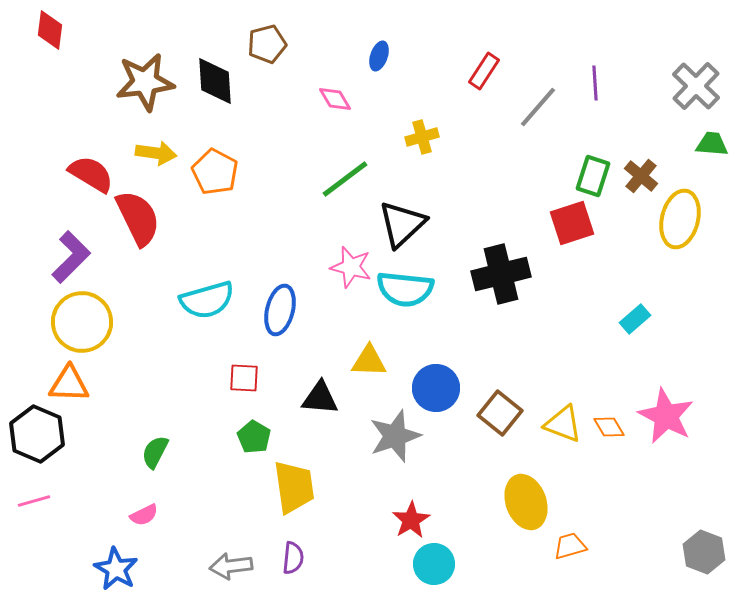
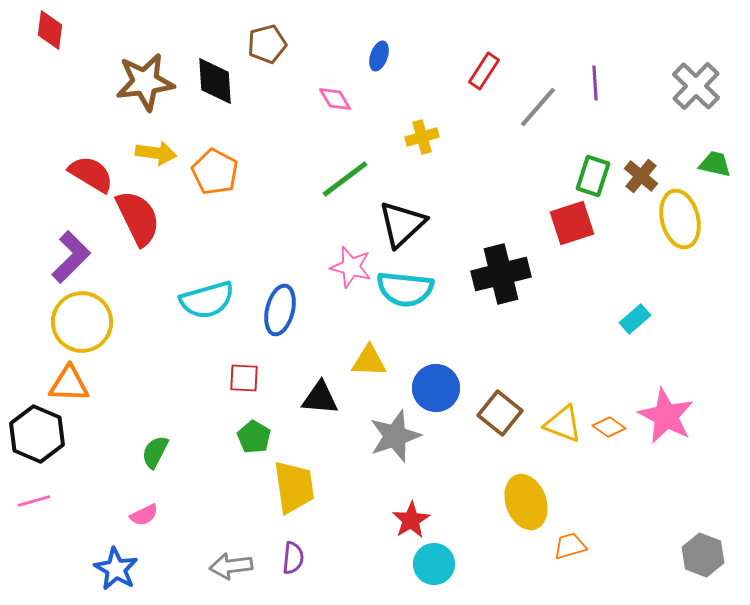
green trapezoid at (712, 144): moved 3 px right, 20 px down; rotated 8 degrees clockwise
yellow ellipse at (680, 219): rotated 28 degrees counterclockwise
orange diamond at (609, 427): rotated 24 degrees counterclockwise
gray hexagon at (704, 552): moved 1 px left, 3 px down
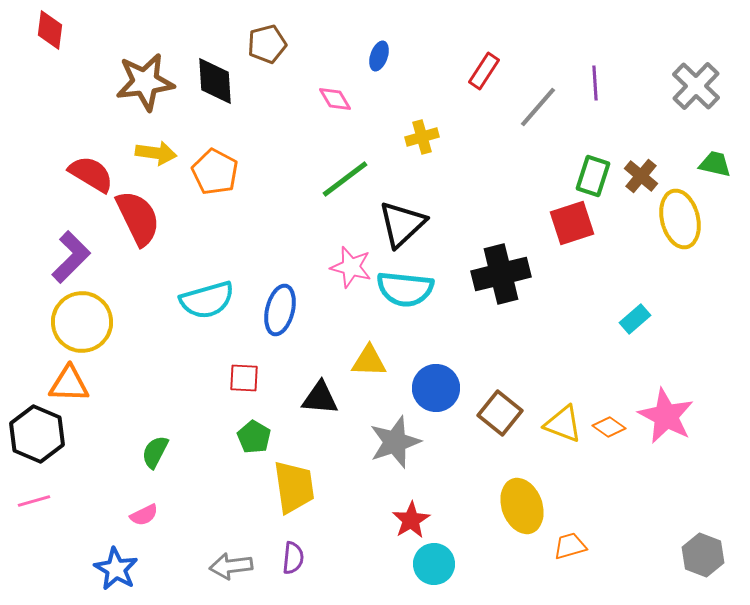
gray star at (395, 436): moved 6 px down
yellow ellipse at (526, 502): moved 4 px left, 4 px down
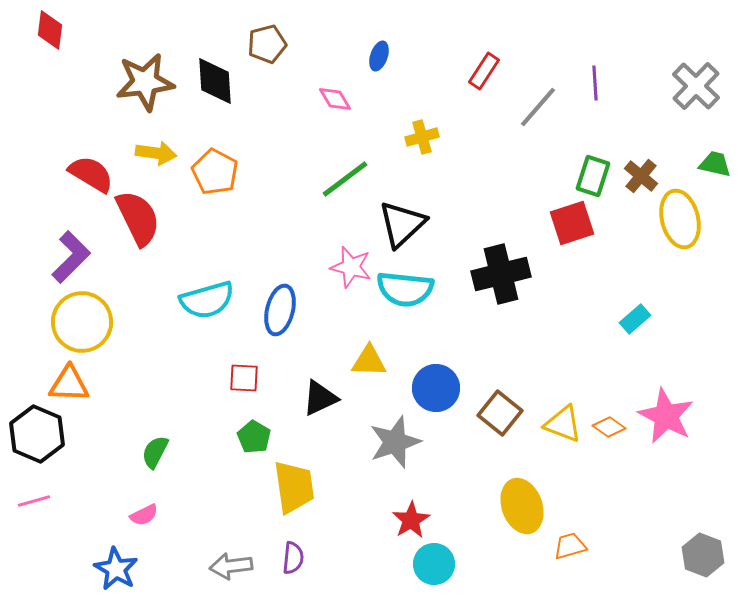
black triangle at (320, 398): rotated 30 degrees counterclockwise
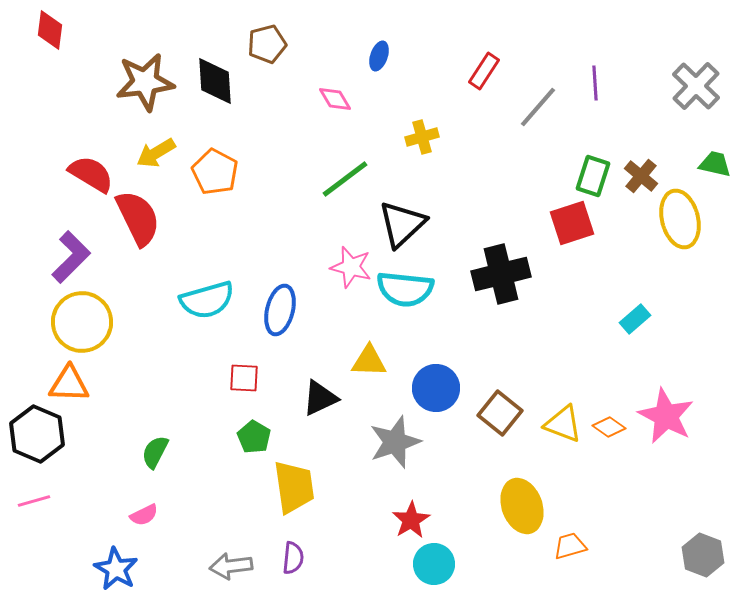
yellow arrow at (156, 153): rotated 141 degrees clockwise
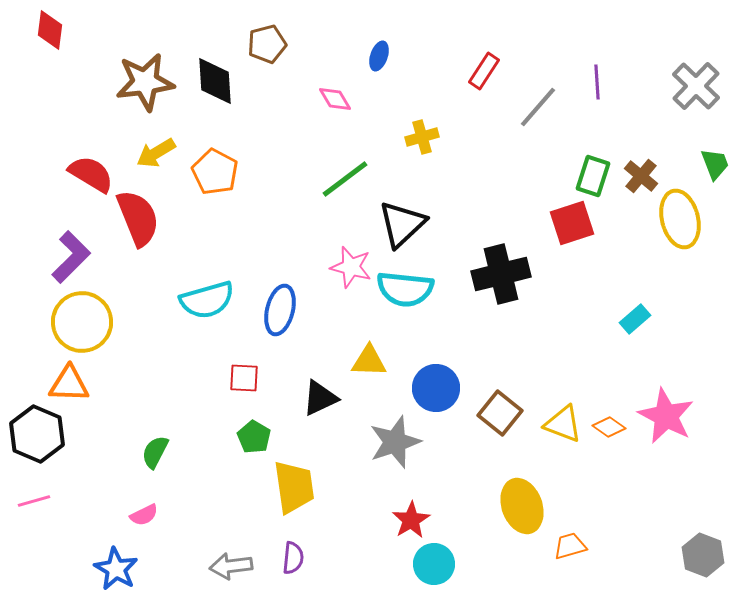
purple line at (595, 83): moved 2 px right, 1 px up
green trapezoid at (715, 164): rotated 56 degrees clockwise
red semicircle at (138, 218): rotated 4 degrees clockwise
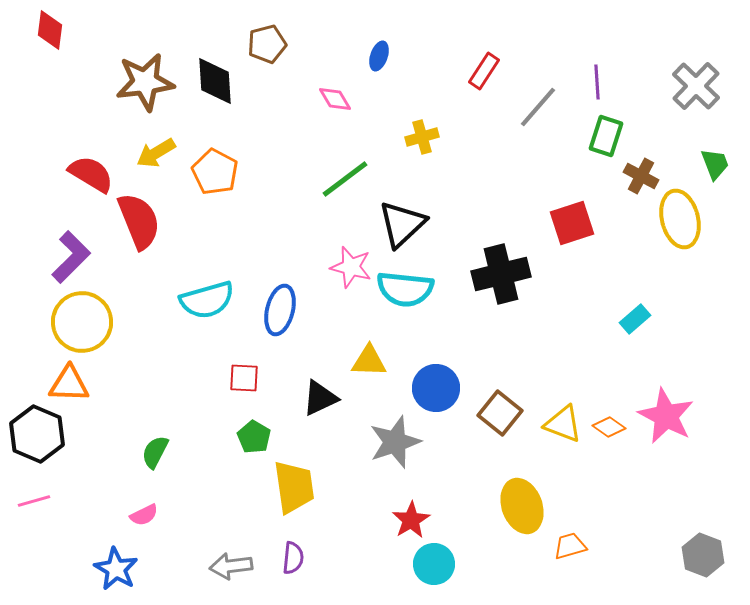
green rectangle at (593, 176): moved 13 px right, 40 px up
brown cross at (641, 176): rotated 12 degrees counterclockwise
red semicircle at (138, 218): moved 1 px right, 3 px down
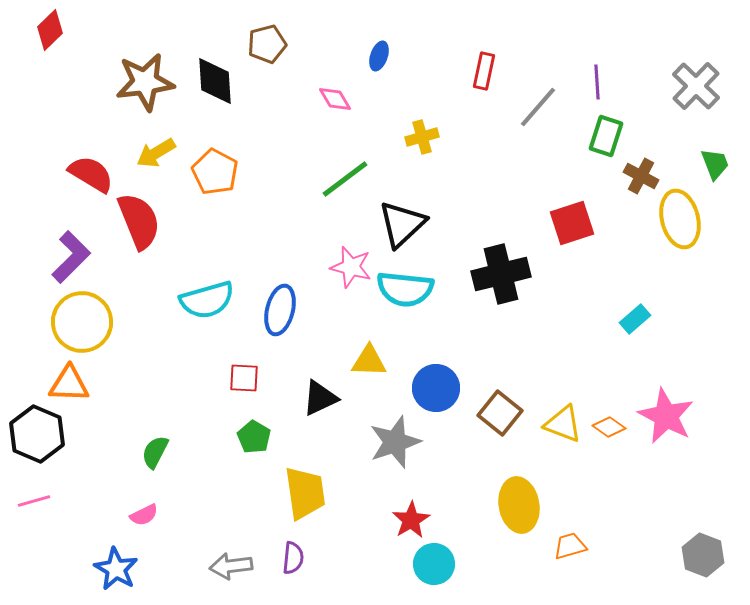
red diamond at (50, 30): rotated 39 degrees clockwise
red rectangle at (484, 71): rotated 21 degrees counterclockwise
yellow trapezoid at (294, 487): moved 11 px right, 6 px down
yellow ellipse at (522, 506): moved 3 px left, 1 px up; rotated 10 degrees clockwise
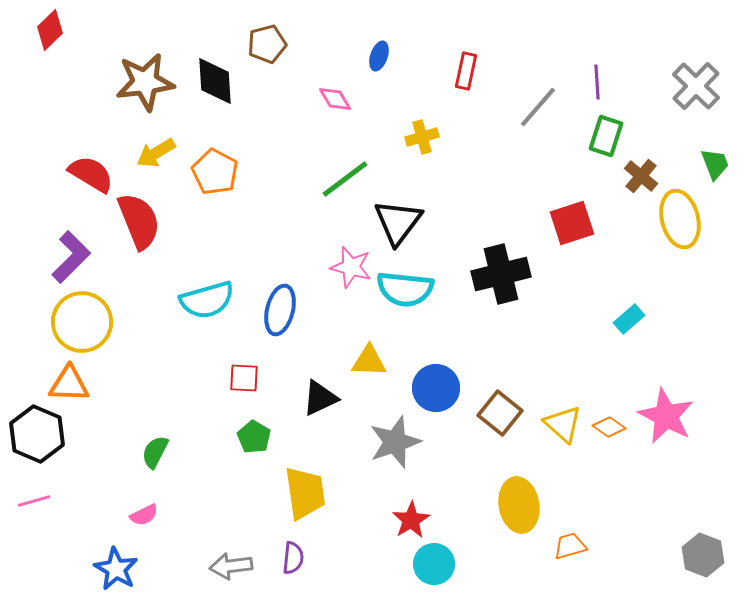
red rectangle at (484, 71): moved 18 px left
brown cross at (641, 176): rotated 12 degrees clockwise
black triangle at (402, 224): moved 4 px left, 2 px up; rotated 10 degrees counterclockwise
cyan rectangle at (635, 319): moved 6 px left
yellow triangle at (563, 424): rotated 21 degrees clockwise
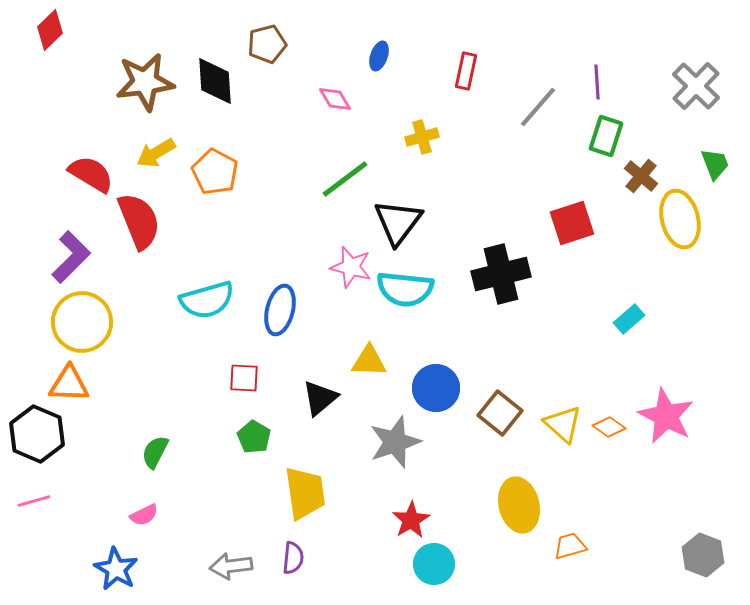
black triangle at (320, 398): rotated 15 degrees counterclockwise
yellow ellipse at (519, 505): rotated 4 degrees counterclockwise
